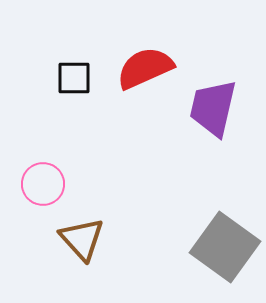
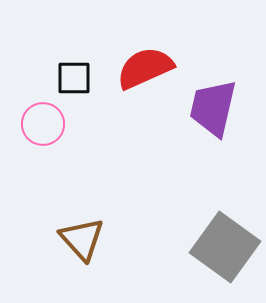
pink circle: moved 60 px up
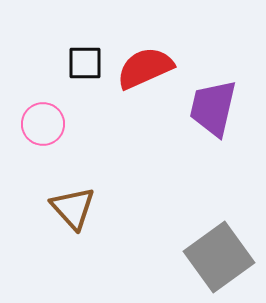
black square: moved 11 px right, 15 px up
brown triangle: moved 9 px left, 31 px up
gray square: moved 6 px left, 10 px down; rotated 18 degrees clockwise
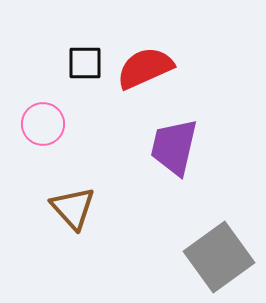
purple trapezoid: moved 39 px left, 39 px down
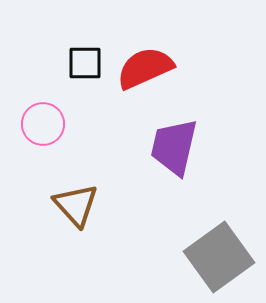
brown triangle: moved 3 px right, 3 px up
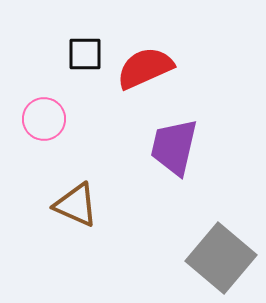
black square: moved 9 px up
pink circle: moved 1 px right, 5 px up
brown triangle: rotated 24 degrees counterclockwise
gray square: moved 2 px right, 1 px down; rotated 14 degrees counterclockwise
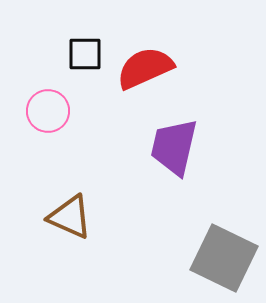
pink circle: moved 4 px right, 8 px up
brown triangle: moved 6 px left, 12 px down
gray square: moved 3 px right; rotated 14 degrees counterclockwise
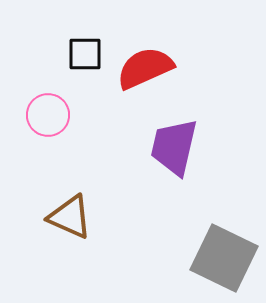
pink circle: moved 4 px down
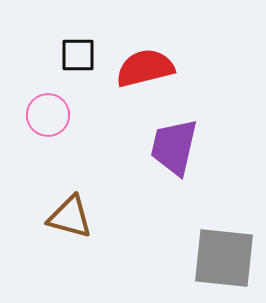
black square: moved 7 px left, 1 px down
red semicircle: rotated 10 degrees clockwise
brown triangle: rotated 9 degrees counterclockwise
gray square: rotated 20 degrees counterclockwise
